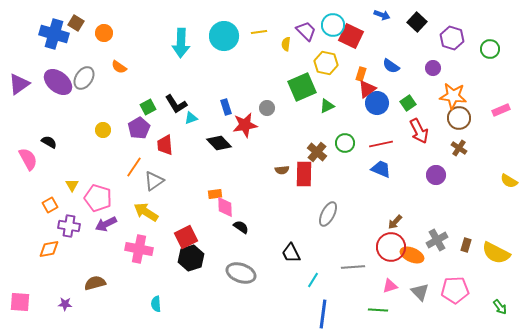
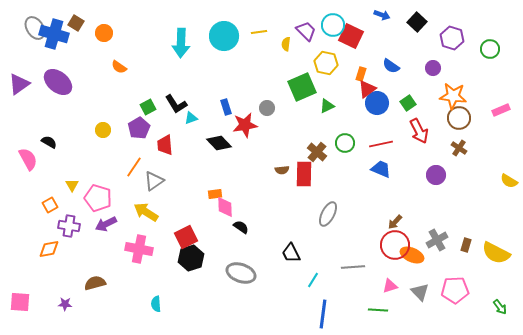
gray ellipse at (84, 78): moved 49 px left, 50 px up; rotated 65 degrees counterclockwise
red circle at (391, 247): moved 4 px right, 2 px up
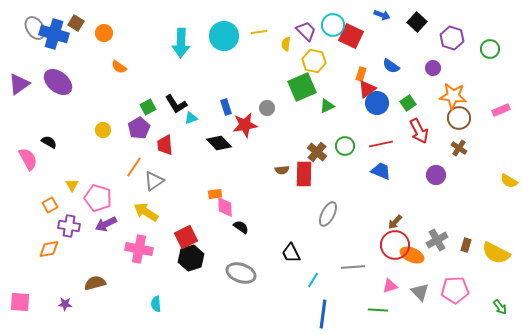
yellow hexagon at (326, 63): moved 12 px left, 2 px up
green circle at (345, 143): moved 3 px down
blue trapezoid at (381, 169): moved 2 px down
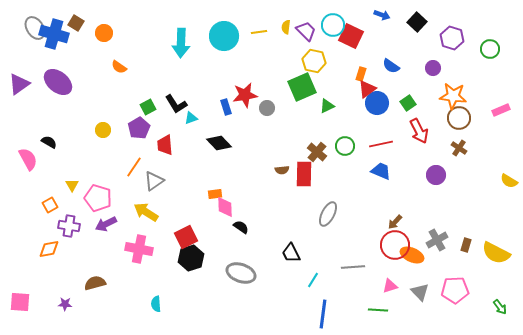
yellow semicircle at (286, 44): moved 17 px up
red star at (245, 125): moved 30 px up
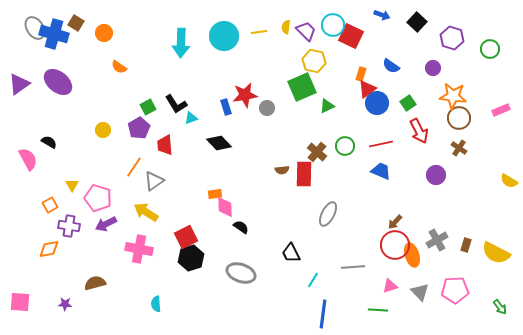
orange ellipse at (412, 255): rotated 50 degrees clockwise
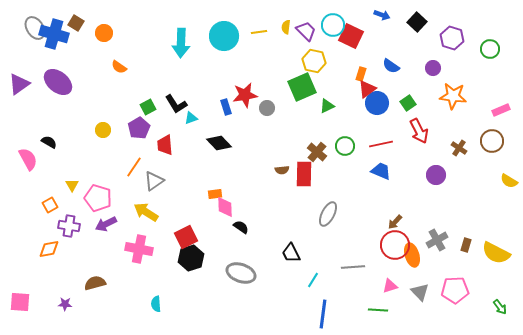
brown circle at (459, 118): moved 33 px right, 23 px down
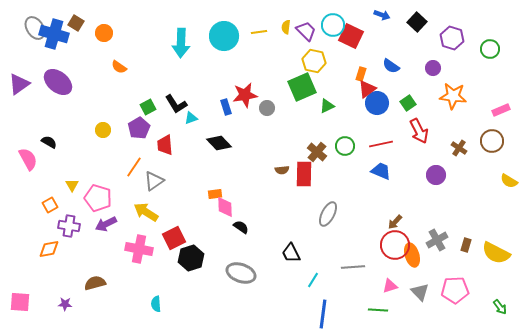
red square at (186, 237): moved 12 px left, 1 px down
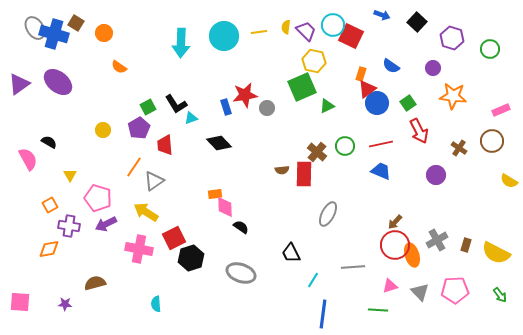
yellow triangle at (72, 185): moved 2 px left, 10 px up
green arrow at (500, 307): moved 12 px up
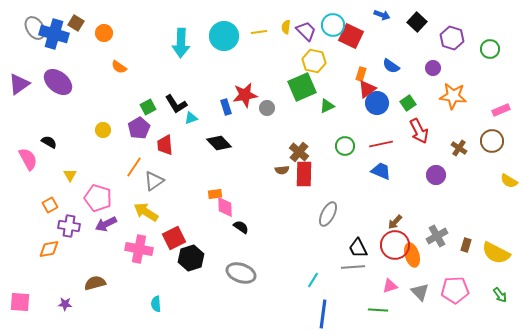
brown cross at (317, 152): moved 18 px left
gray cross at (437, 240): moved 4 px up
black trapezoid at (291, 253): moved 67 px right, 5 px up
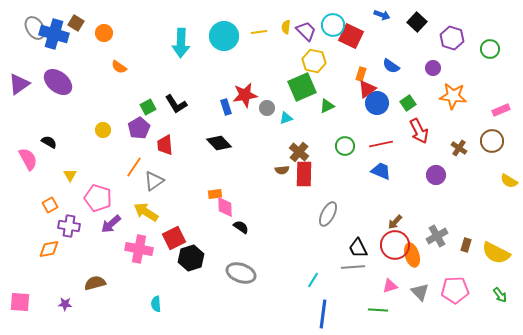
cyan triangle at (191, 118): moved 95 px right
purple arrow at (106, 224): moved 5 px right; rotated 15 degrees counterclockwise
